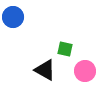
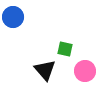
black triangle: rotated 20 degrees clockwise
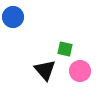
pink circle: moved 5 px left
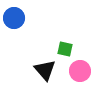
blue circle: moved 1 px right, 1 px down
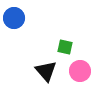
green square: moved 2 px up
black triangle: moved 1 px right, 1 px down
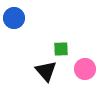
green square: moved 4 px left, 2 px down; rotated 14 degrees counterclockwise
pink circle: moved 5 px right, 2 px up
